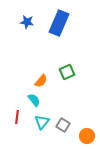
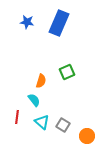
orange semicircle: rotated 24 degrees counterclockwise
cyan triangle: rotated 28 degrees counterclockwise
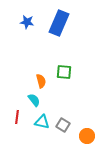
green square: moved 3 px left; rotated 28 degrees clockwise
orange semicircle: rotated 32 degrees counterclockwise
cyan triangle: rotated 28 degrees counterclockwise
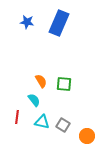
green square: moved 12 px down
orange semicircle: rotated 16 degrees counterclockwise
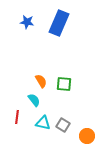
cyan triangle: moved 1 px right, 1 px down
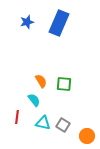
blue star: rotated 24 degrees counterclockwise
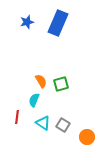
blue rectangle: moved 1 px left
green square: moved 3 px left; rotated 21 degrees counterclockwise
cyan semicircle: rotated 120 degrees counterclockwise
cyan triangle: rotated 21 degrees clockwise
orange circle: moved 1 px down
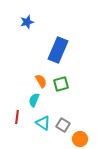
blue rectangle: moved 27 px down
orange circle: moved 7 px left, 2 px down
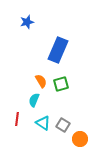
red line: moved 2 px down
